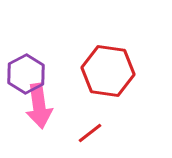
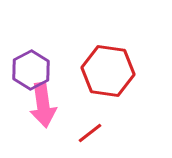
purple hexagon: moved 5 px right, 4 px up
pink arrow: moved 4 px right, 1 px up
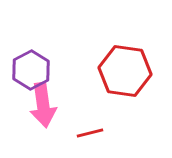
red hexagon: moved 17 px right
red line: rotated 24 degrees clockwise
